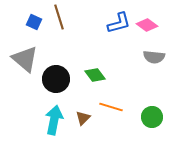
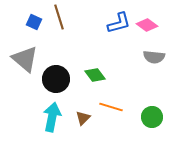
cyan arrow: moved 2 px left, 3 px up
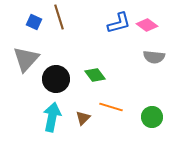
gray triangle: moved 1 px right; rotated 32 degrees clockwise
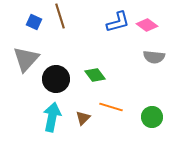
brown line: moved 1 px right, 1 px up
blue L-shape: moved 1 px left, 1 px up
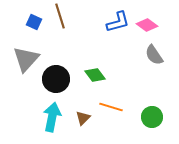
gray semicircle: moved 2 px up; rotated 50 degrees clockwise
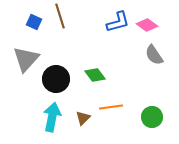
orange line: rotated 25 degrees counterclockwise
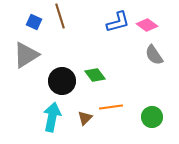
gray triangle: moved 4 px up; rotated 16 degrees clockwise
black circle: moved 6 px right, 2 px down
brown triangle: moved 2 px right
